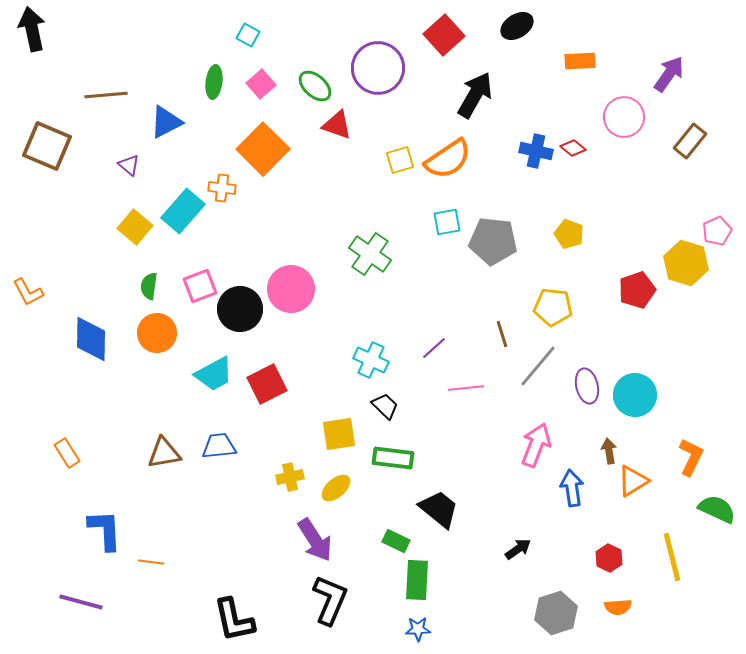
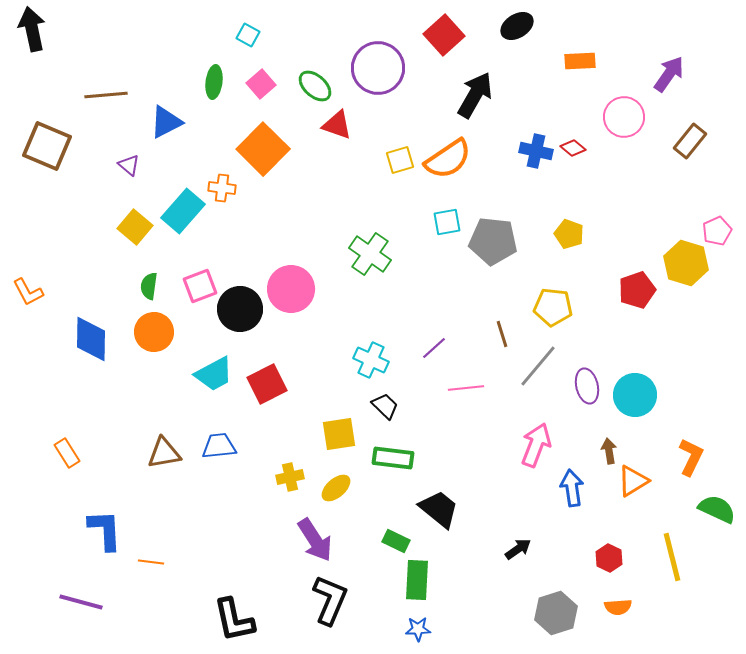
orange circle at (157, 333): moved 3 px left, 1 px up
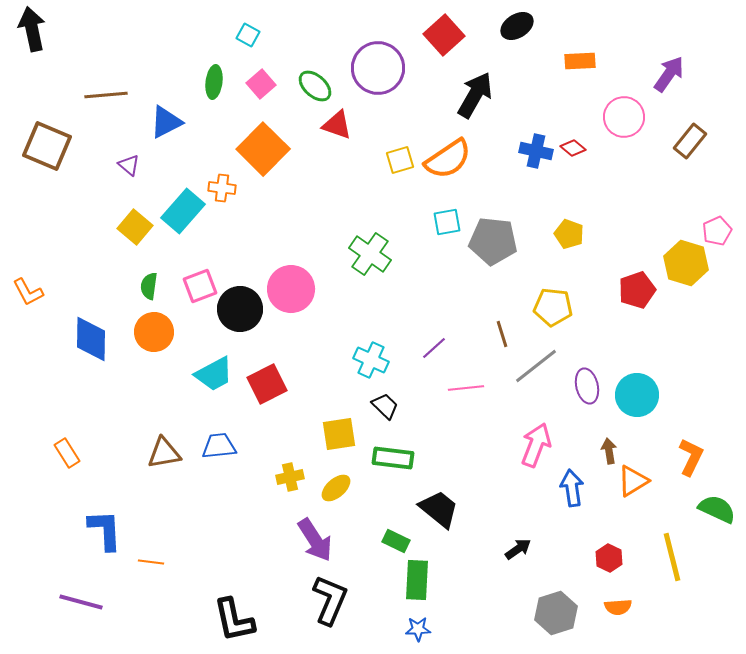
gray line at (538, 366): moved 2 px left; rotated 12 degrees clockwise
cyan circle at (635, 395): moved 2 px right
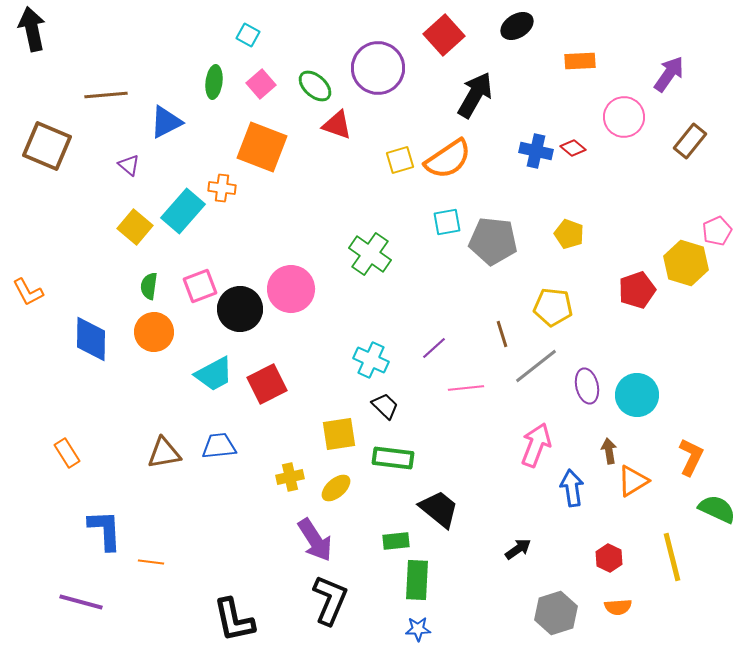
orange square at (263, 149): moved 1 px left, 2 px up; rotated 24 degrees counterclockwise
green rectangle at (396, 541): rotated 32 degrees counterclockwise
